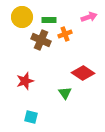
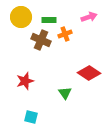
yellow circle: moved 1 px left
red diamond: moved 6 px right
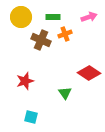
green rectangle: moved 4 px right, 3 px up
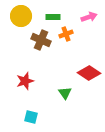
yellow circle: moved 1 px up
orange cross: moved 1 px right
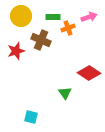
orange cross: moved 2 px right, 6 px up
red star: moved 9 px left, 30 px up
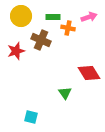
orange cross: rotated 32 degrees clockwise
red diamond: rotated 25 degrees clockwise
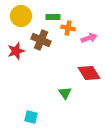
pink arrow: moved 21 px down
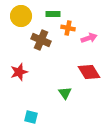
green rectangle: moved 3 px up
red star: moved 3 px right, 21 px down
red diamond: moved 1 px up
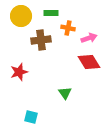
green rectangle: moved 2 px left, 1 px up
brown cross: rotated 30 degrees counterclockwise
red diamond: moved 10 px up
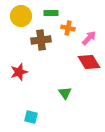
pink arrow: rotated 28 degrees counterclockwise
